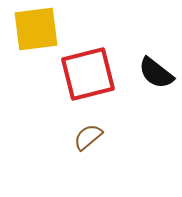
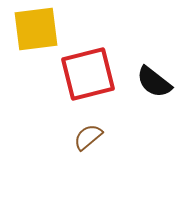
black semicircle: moved 2 px left, 9 px down
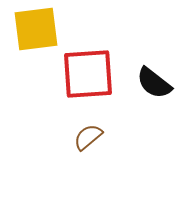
red square: rotated 10 degrees clockwise
black semicircle: moved 1 px down
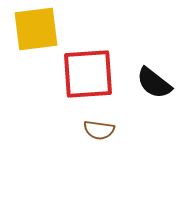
brown semicircle: moved 11 px right, 7 px up; rotated 132 degrees counterclockwise
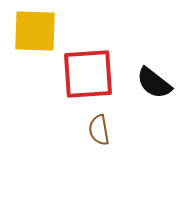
yellow square: moved 1 px left, 2 px down; rotated 9 degrees clockwise
brown semicircle: rotated 72 degrees clockwise
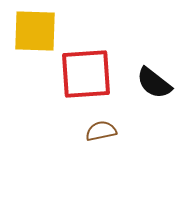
red square: moved 2 px left
brown semicircle: moved 2 px right, 1 px down; rotated 88 degrees clockwise
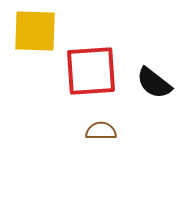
red square: moved 5 px right, 3 px up
brown semicircle: rotated 12 degrees clockwise
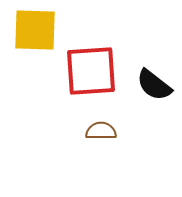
yellow square: moved 1 px up
black semicircle: moved 2 px down
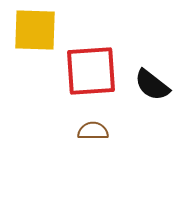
black semicircle: moved 2 px left
brown semicircle: moved 8 px left
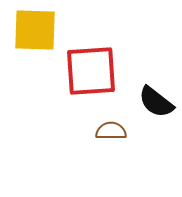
black semicircle: moved 4 px right, 17 px down
brown semicircle: moved 18 px right
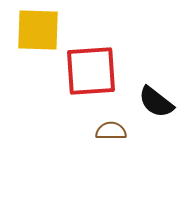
yellow square: moved 3 px right
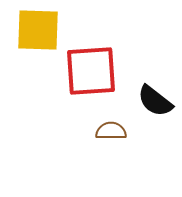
black semicircle: moved 1 px left, 1 px up
